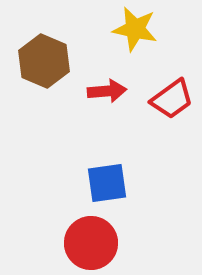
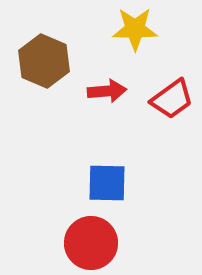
yellow star: rotated 12 degrees counterclockwise
blue square: rotated 9 degrees clockwise
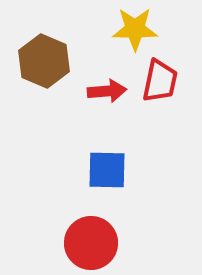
red trapezoid: moved 12 px left, 18 px up; rotated 42 degrees counterclockwise
blue square: moved 13 px up
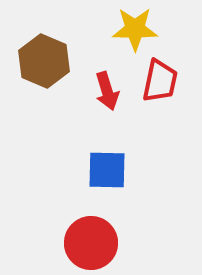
red arrow: rotated 78 degrees clockwise
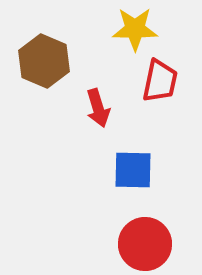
red arrow: moved 9 px left, 17 px down
blue square: moved 26 px right
red circle: moved 54 px right, 1 px down
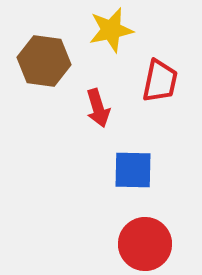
yellow star: moved 24 px left, 1 px down; rotated 12 degrees counterclockwise
brown hexagon: rotated 15 degrees counterclockwise
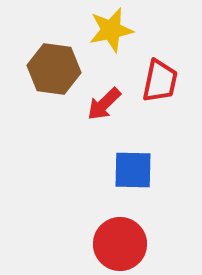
brown hexagon: moved 10 px right, 8 px down
red arrow: moved 6 px right, 4 px up; rotated 63 degrees clockwise
red circle: moved 25 px left
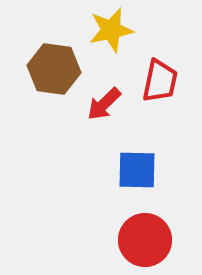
blue square: moved 4 px right
red circle: moved 25 px right, 4 px up
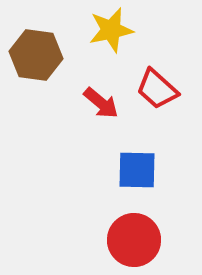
brown hexagon: moved 18 px left, 14 px up
red trapezoid: moved 3 px left, 8 px down; rotated 120 degrees clockwise
red arrow: moved 3 px left, 1 px up; rotated 96 degrees counterclockwise
red circle: moved 11 px left
